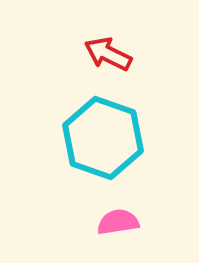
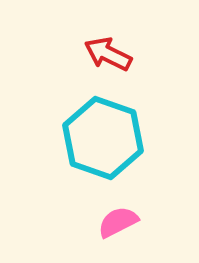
pink semicircle: rotated 18 degrees counterclockwise
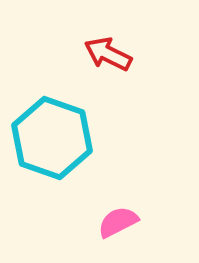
cyan hexagon: moved 51 px left
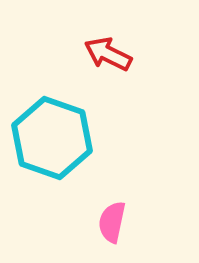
pink semicircle: moved 6 px left; rotated 51 degrees counterclockwise
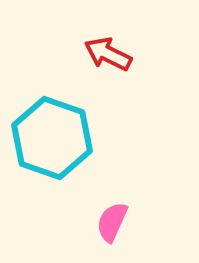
pink semicircle: rotated 12 degrees clockwise
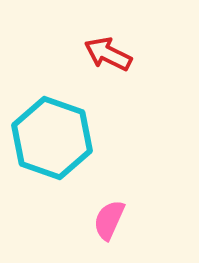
pink semicircle: moved 3 px left, 2 px up
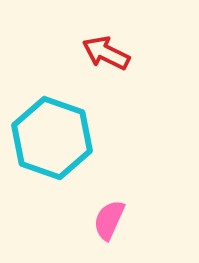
red arrow: moved 2 px left, 1 px up
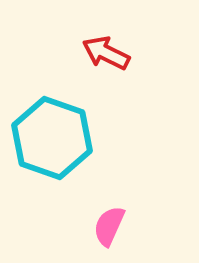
pink semicircle: moved 6 px down
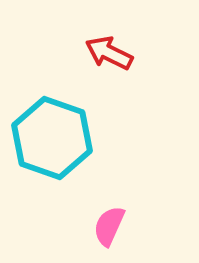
red arrow: moved 3 px right
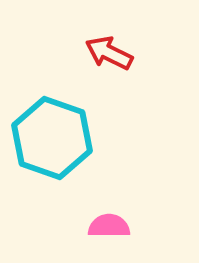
pink semicircle: rotated 66 degrees clockwise
